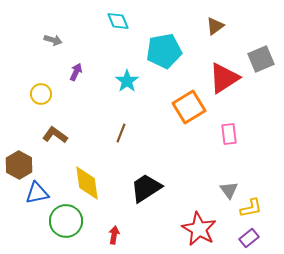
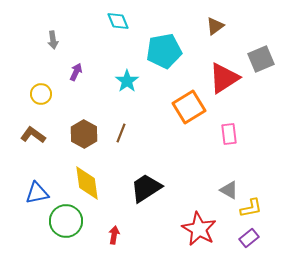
gray arrow: rotated 66 degrees clockwise
brown L-shape: moved 22 px left
brown hexagon: moved 65 px right, 31 px up
gray triangle: rotated 24 degrees counterclockwise
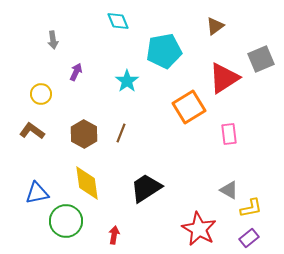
brown L-shape: moved 1 px left, 4 px up
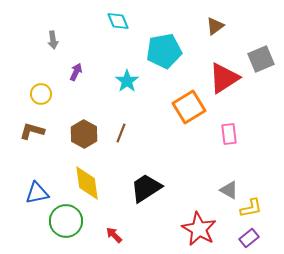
brown L-shape: rotated 20 degrees counterclockwise
red arrow: rotated 54 degrees counterclockwise
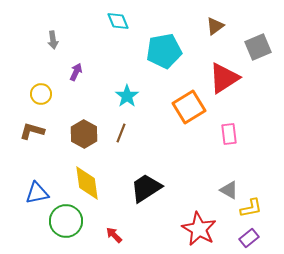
gray square: moved 3 px left, 12 px up
cyan star: moved 15 px down
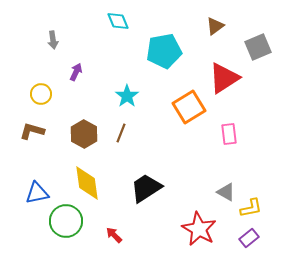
gray triangle: moved 3 px left, 2 px down
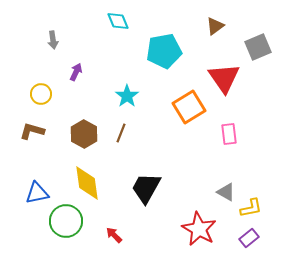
red triangle: rotated 32 degrees counterclockwise
black trapezoid: rotated 28 degrees counterclockwise
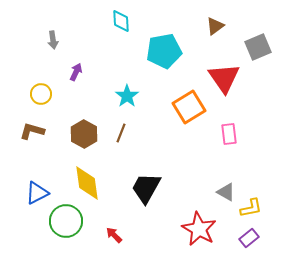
cyan diamond: moved 3 px right; rotated 20 degrees clockwise
blue triangle: rotated 15 degrees counterclockwise
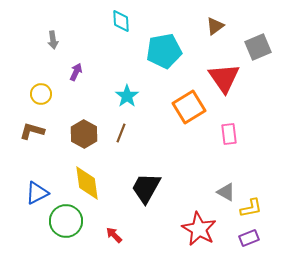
purple rectangle: rotated 18 degrees clockwise
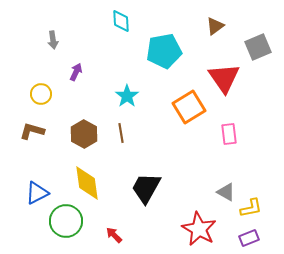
brown line: rotated 30 degrees counterclockwise
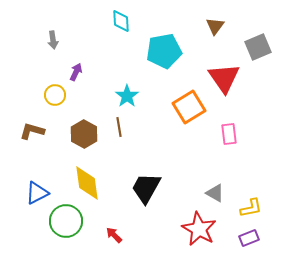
brown triangle: rotated 18 degrees counterclockwise
yellow circle: moved 14 px right, 1 px down
brown line: moved 2 px left, 6 px up
gray triangle: moved 11 px left, 1 px down
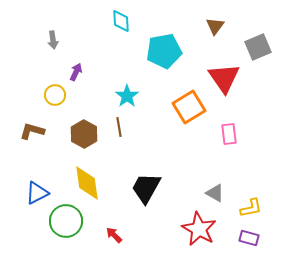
purple rectangle: rotated 36 degrees clockwise
